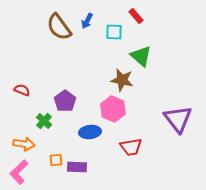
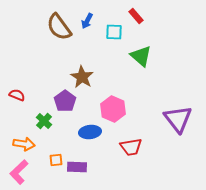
brown star: moved 40 px left, 3 px up; rotated 20 degrees clockwise
red semicircle: moved 5 px left, 5 px down
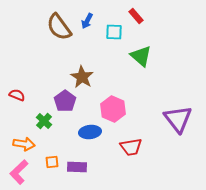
orange square: moved 4 px left, 2 px down
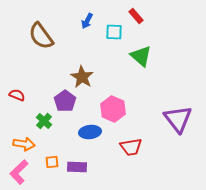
brown semicircle: moved 18 px left, 9 px down
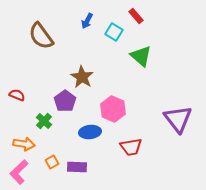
cyan square: rotated 30 degrees clockwise
orange square: rotated 24 degrees counterclockwise
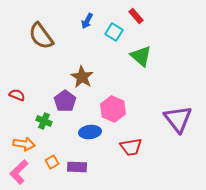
green cross: rotated 21 degrees counterclockwise
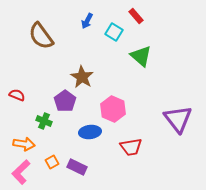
purple rectangle: rotated 24 degrees clockwise
pink L-shape: moved 2 px right
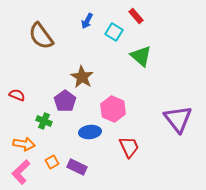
red trapezoid: moved 2 px left; rotated 105 degrees counterclockwise
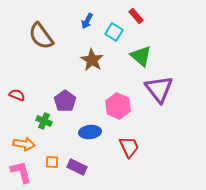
brown star: moved 10 px right, 17 px up
pink hexagon: moved 5 px right, 3 px up
purple triangle: moved 19 px left, 30 px up
orange square: rotated 32 degrees clockwise
pink L-shape: rotated 120 degrees clockwise
